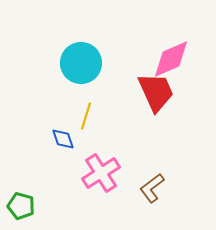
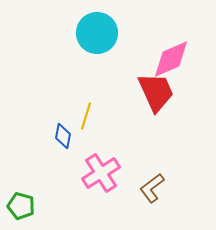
cyan circle: moved 16 px right, 30 px up
blue diamond: moved 3 px up; rotated 30 degrees clockwise
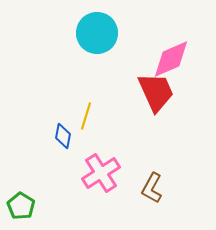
brown L-shape: rotated 24 degrees counterclockwise
green pentagon: rotated 16 degrees clockwise
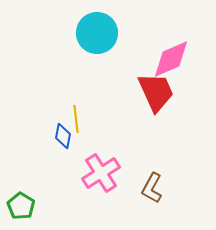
yellow line: moved 10 px left, 3 px down; rotated 24 degrees counterclockwise
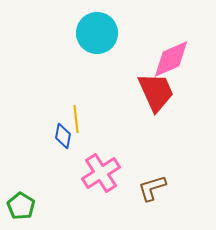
brown L-shape: rotated 44 degrees clockwise
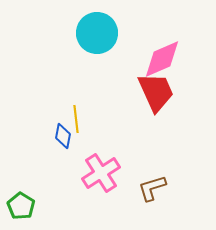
pink diamond: moved 9 px left
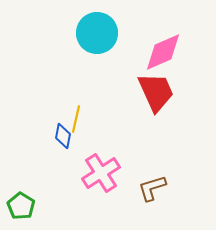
pink diamond: moved 1 px right, 7 px up
yellow line: rotated 20 degrees clockwise
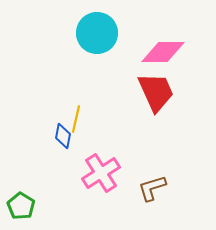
pink diamond: rotated 24 degrees clockwise
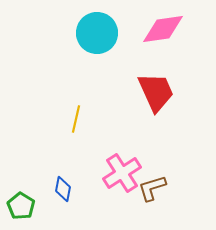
pink diamond: moved 23 px up; rotated 9 degrees counterclockwise
blue diamond: moved 53 px down
pink cross: moved 21 px right
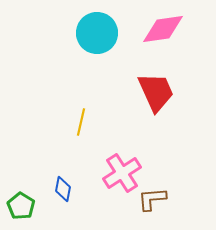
yellow line: moved 5 px right, 3 px down
brown L-shape: moved 11 px down; rotated 12 degrees clockwise
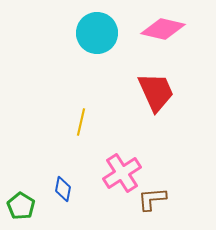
pink diamond: rotated 21 degrees clockwise
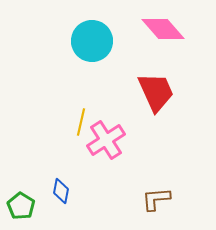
pink diamond: rotated 36 degrees clockwise
cyan circle: moved 5 px left, 8 px down
pink cross: moved 16 px left, 33 px up
blue diamond: moved 2 px left, 2 px down
brown L-shape: moved 4 px right
